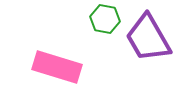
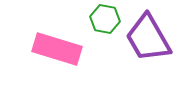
pink rectangle: moved 18 px up
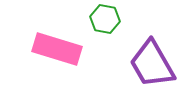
purple trapezoid: moved 4 px right, 26 px down
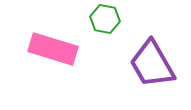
pink rectangle: moved 4 px left
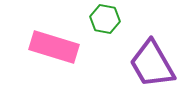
pink rectangle: moved 1 px right, 2 px up
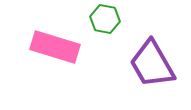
pink rectangle: moved 1 px right
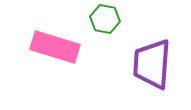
purple trapezoid: rotated 34 degrees clockwise
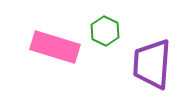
green hexagon: moved 12 px down; rotated 16 degrees clockwise
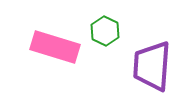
purple trapezoid: moved 2 px down
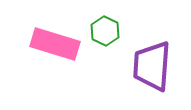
pink rectangle: moved 3 px up
